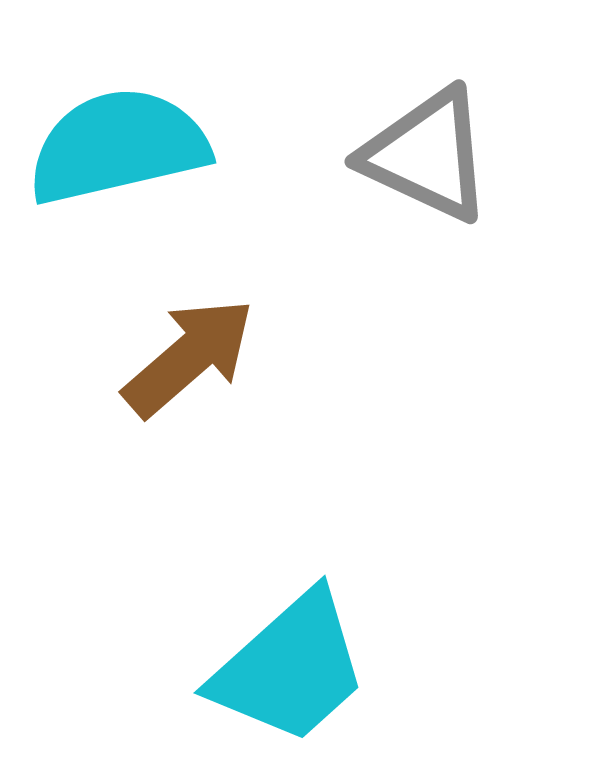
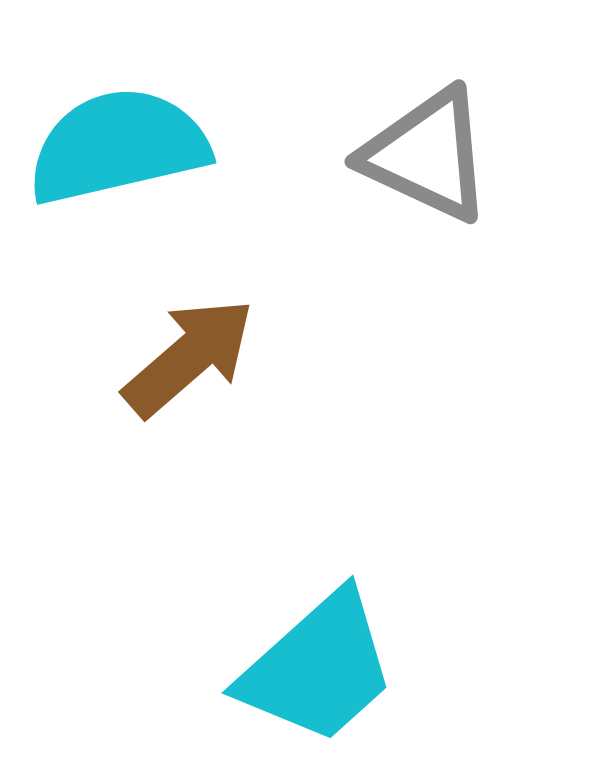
cyan trapezoid: moved 28 px right
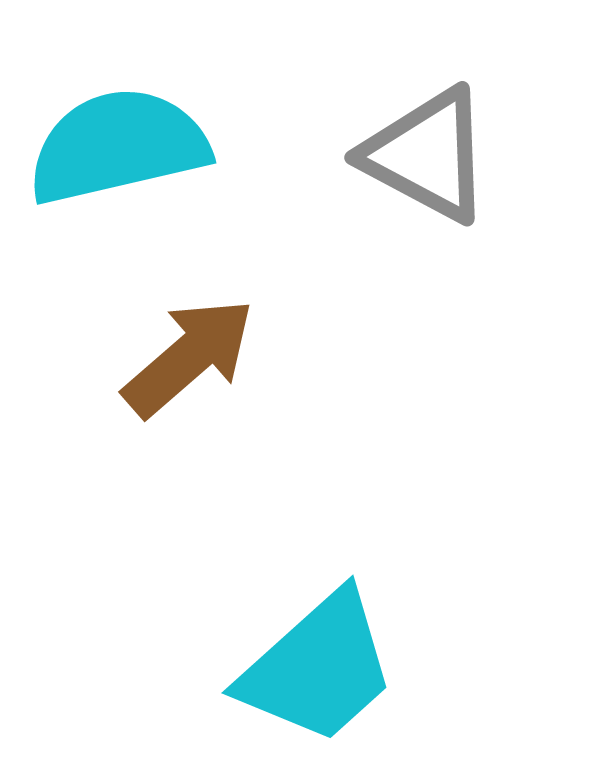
gray triangle: rotated 3 degrees clockwise
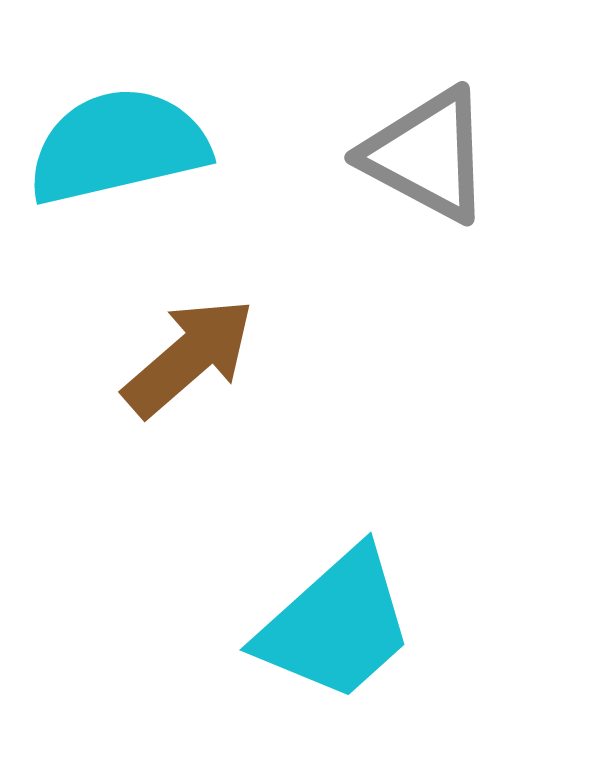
cyan trapezoid: moved 18 px right, 43 px up
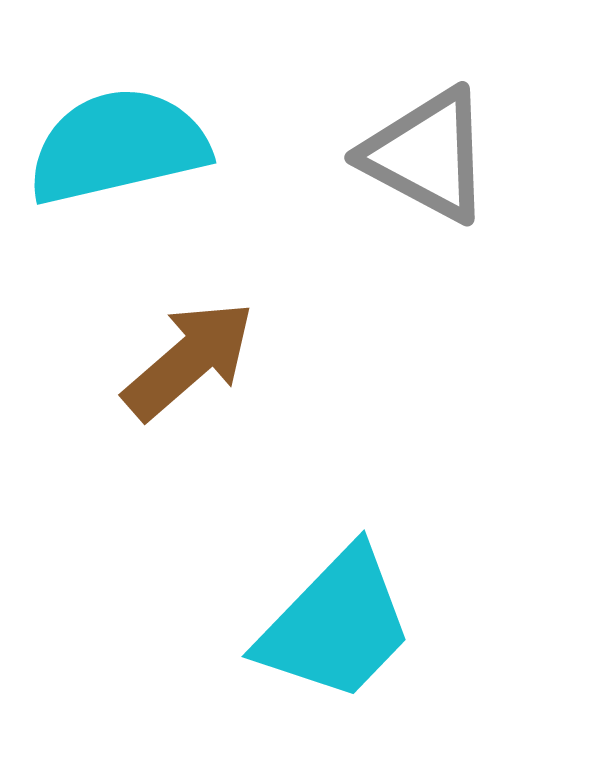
brown arrow: moved 3 px down
cyan trapezoid: rotated 4 degrees counterclockwise
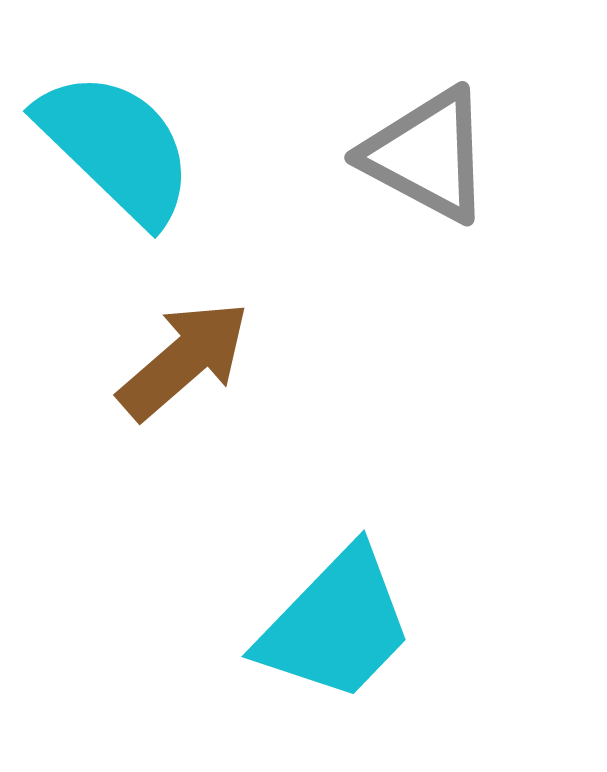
cyan semicircle: moved 2 px left, 1 px down; rotated 57 degrees clockwise
brown arrow: moved 5 px left
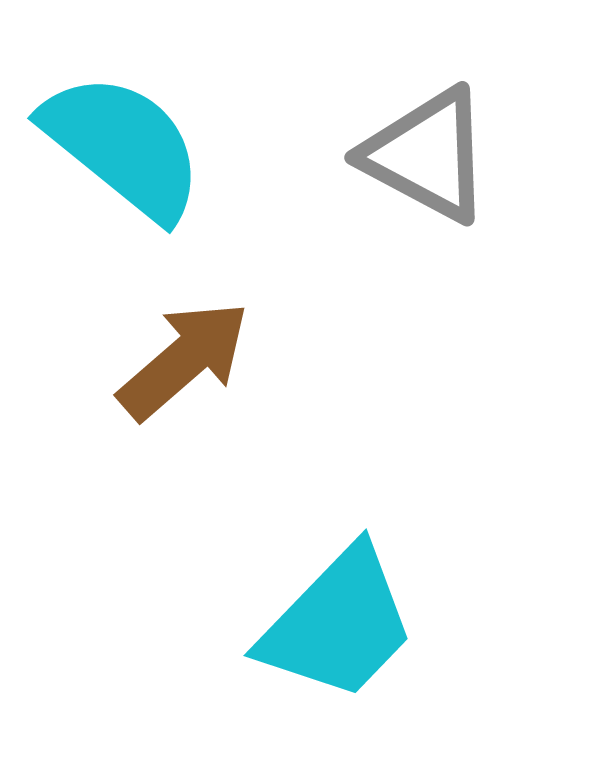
cyan semicircle: moved 7 px right, 1 px up; rotated 5 degrees counterclockwise
cyan trapezoid: moved 2 px right, 1 px up
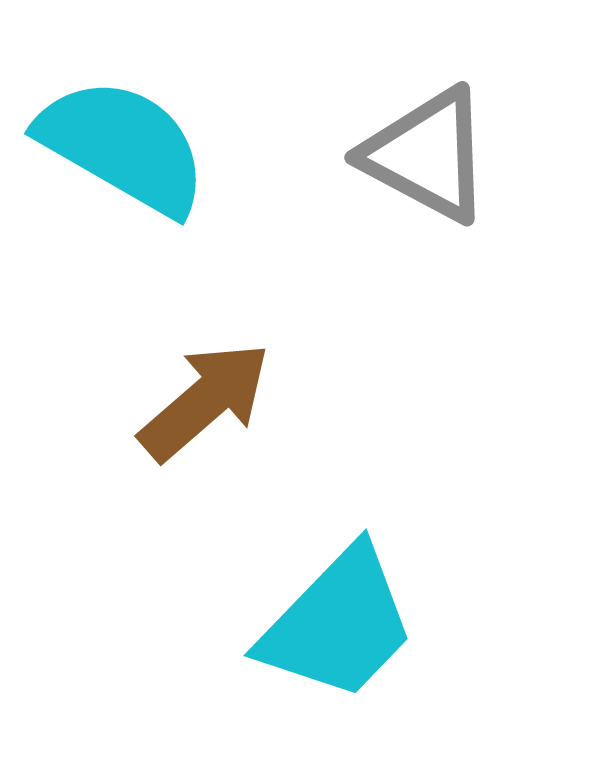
cyan semicircle: rotated 9 degrees counterclockwise
brown arrow: moved 21 px right, 41 px down
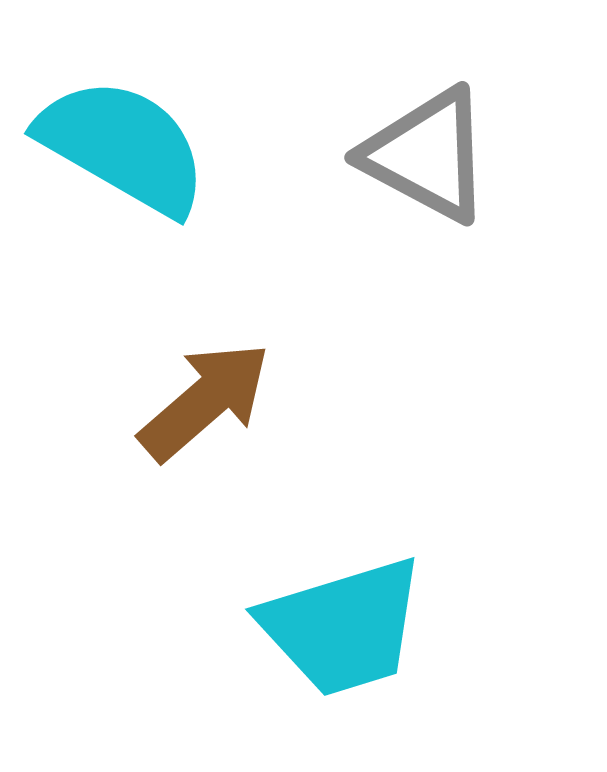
cyan trapezoid: moved 5 px right, 3 px down; rotated 29 degrees clockwise
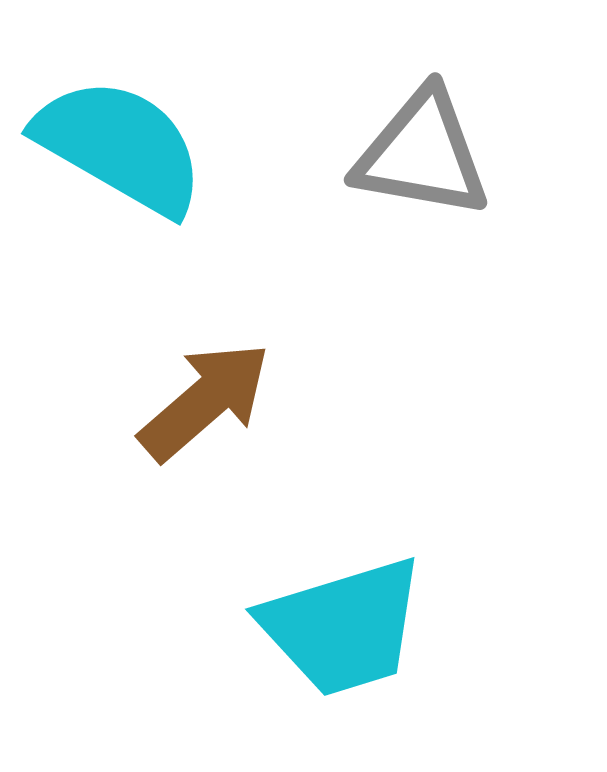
cyan semicircle: moved 3 px left
gray triangle: moved 5 px left, 1 px up; rotated 18 degrees counterclockwise
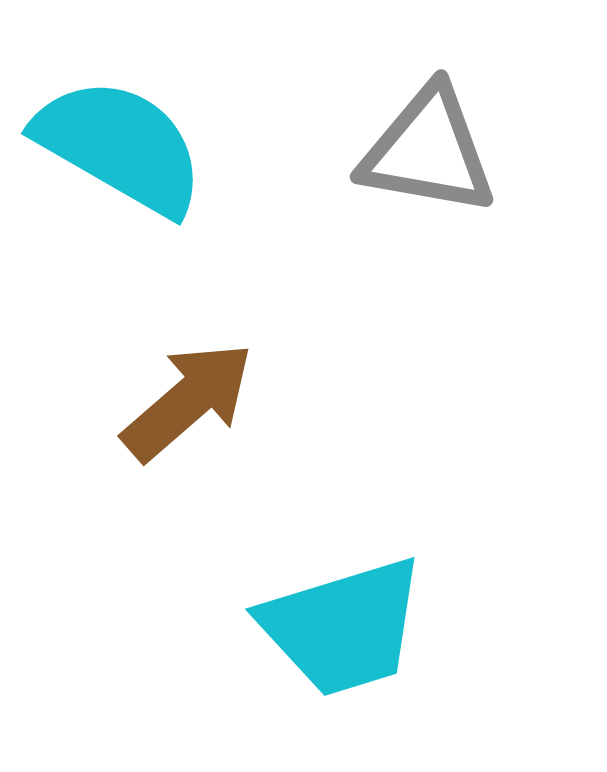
gray triangle: moved 6 px right, 3 px up
brown arrow: moved 17 px left
